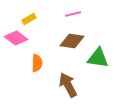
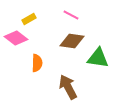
pink line: moved 2 px left, 1 px down; rotated 42 degrees clockwise
brown arrow: moved 2 px down
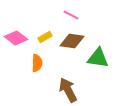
yellow rectangle: moved 16 px right, 18 px down
brown arrow: moved 3 px down
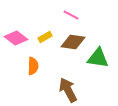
brown diamond: moved 1 px right, 1 px down
orange semicircle: moved 4 px left, 3 px down
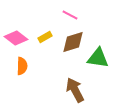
pink line: moved 1 px left
brown diamond: rotated 25 degrees counterclockwise
orange semicircle: moved 11 px left
brown arrow: moved 7 px right
